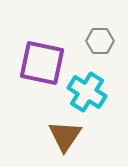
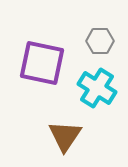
cyan cross: moved 10 px right, 4 px up
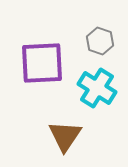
gray hexagon: rotated 20 degrees clockwise
purple square: rotated 15 degrees counterclockwise
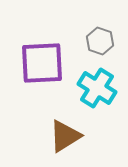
brown triangle: rotated 24 degrees clockwise
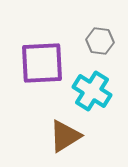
gray hexagon: rotated 12 degrees counterclockwise
cyan cross: moved 5 px left, 3 px down
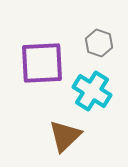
gray hexagon: moved 1 px left, 2 px down; rotated 12 degrees clockwise
brown triangle: rotated 12 degrees counterclockwise
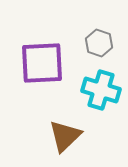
cyan cross: moved 9 px right, 1 px up; rotated 15 degrees counterclockwise
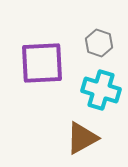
brown triangle: moved 17 px right, 2 px down; rotated 15 degrees clockwise
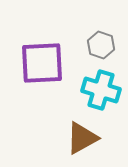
gray hexagon: moved 2 px right, 2 px down
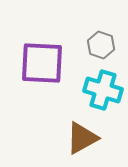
purple square: rotated 6 degrees clockwise
cyan cross: moved 2 px right
